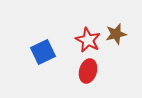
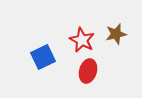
red star: moved 6 px left
blue square: moved 5 px down
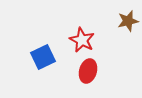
brown star: moved 12 px right, 13 px up
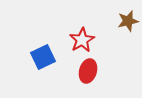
red star: rotated 15 degrees clockwise
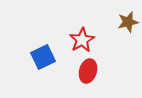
brown star: moved 1 px down
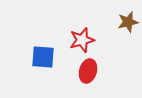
red star: rotated 15 degrees clockwise
blue square: rotated 30 degrees clockwise
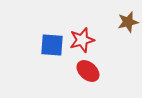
blue square: moved 9 px right, 12 px up
red ellipse: rotated 65 degrees counterclockwise
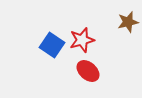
blue square: rotated 30 degrees clockwise
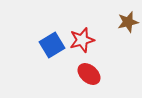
blue square: rotated 25 degrees clockwise
red ellipse: moved 1 px right, 3 px down
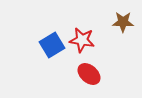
brown star: moved 5 px left; rotated 15 degrees clockwise
red star: rotated 25 degrees clockwise
